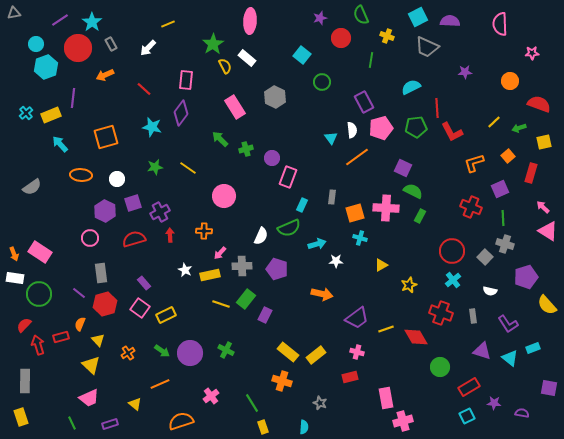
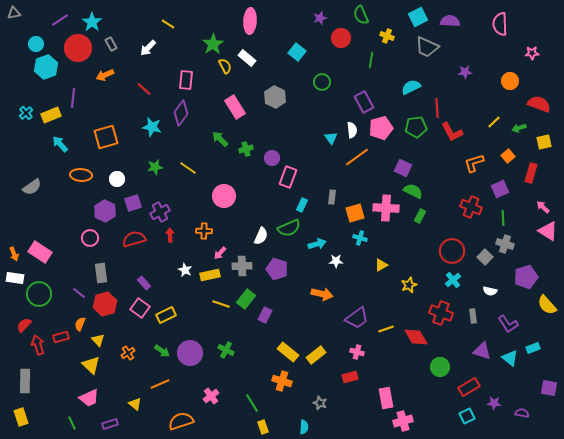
yellow line at (168, 24): rotated 56 degrees clockwise
cyan square at (302, 55): moved 5 px left, 3 px up
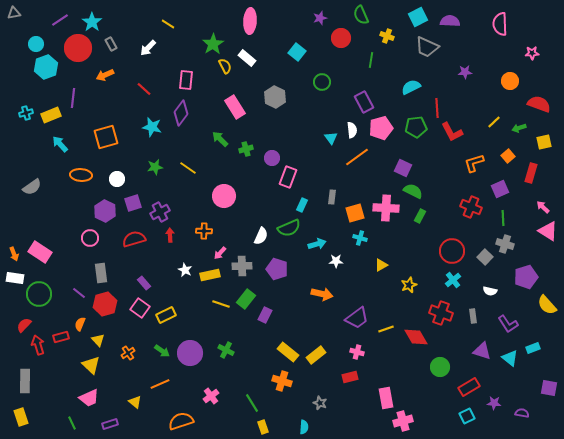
cyan cross at (26, 113): rotated 24 degrees clockwise
yellow triangle at (135, 404): moved 2 px up
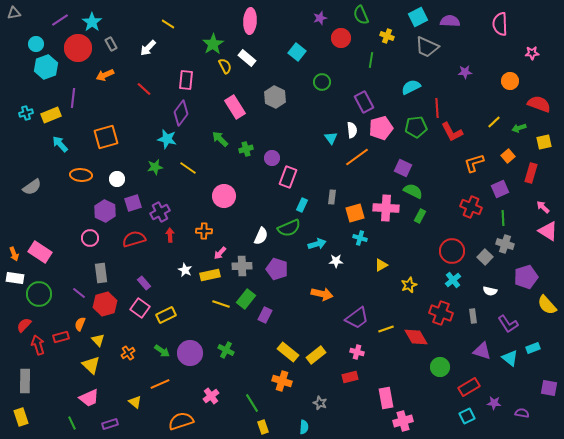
cyan star at (152, 127): moved 15 px right, 12 px down
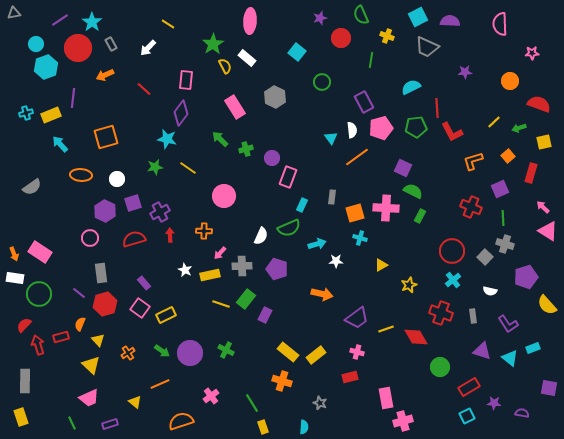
orange L-shape at (474, 163): moved 1 px left, 2 px up
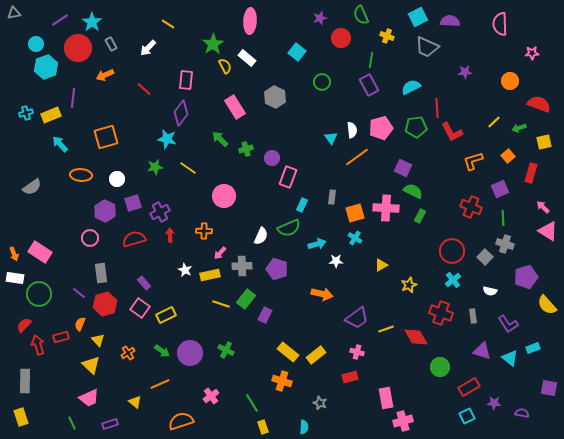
purple rectangle at (364, 102): moved 5 px right, 17 px up
cyan cross at (360, 238): moved 5 px left; rotated 16 degrees clockwise
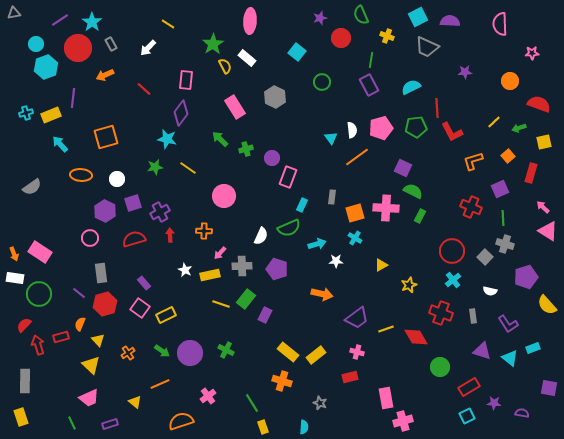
pink cross at (211, 396): moved 3 px left
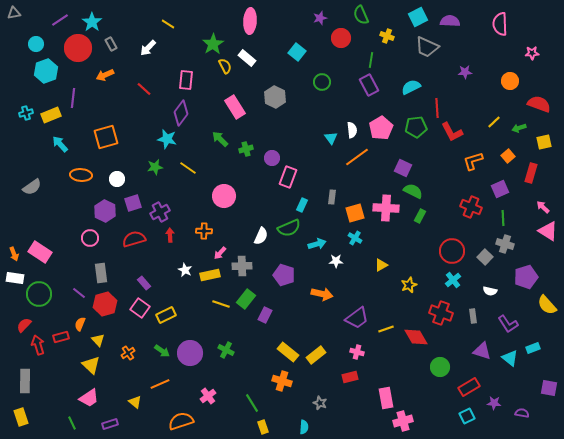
cyan hexagon at (46, 67): moved 4 px down
pink pentagon at (381, 128): rotated 15 degrees counterclockwise
purple pentagon at (277, 269): moved 7 px right, 6 px down
pink trapezoid at (89, 398): rotated 10 degrees counterclockwise
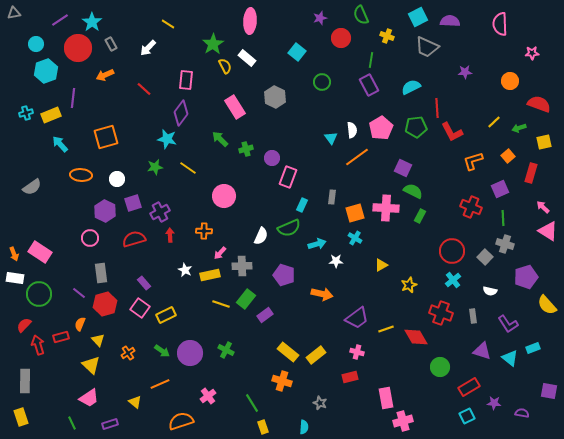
purple rectangle at (265, 315): rotated 28 degrees clockwise
purple square at (549, 388): moved 3 px down
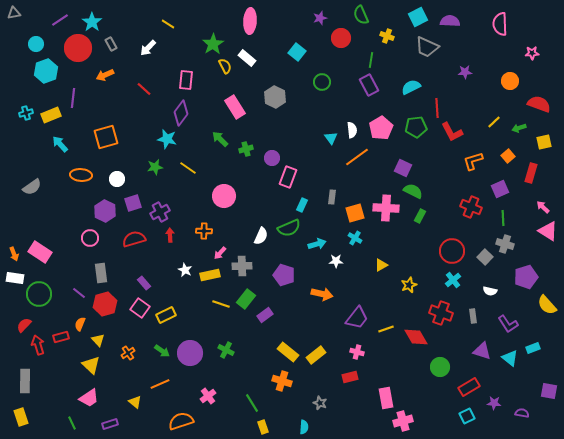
purple trapezoid at (357, 318): rotated 15 degrees counterclockwise
